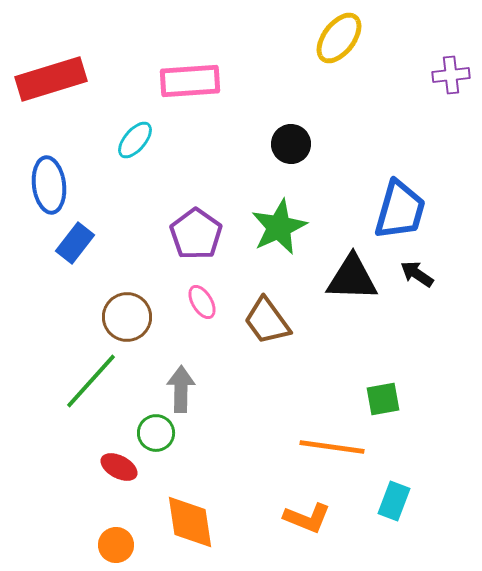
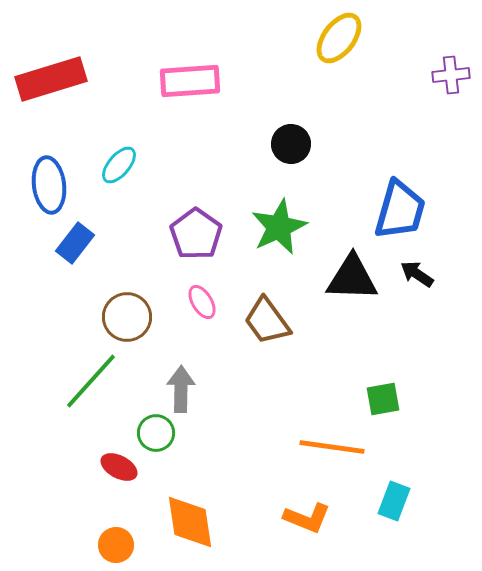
cyan ellipse: moved 16 px left, 25 px down
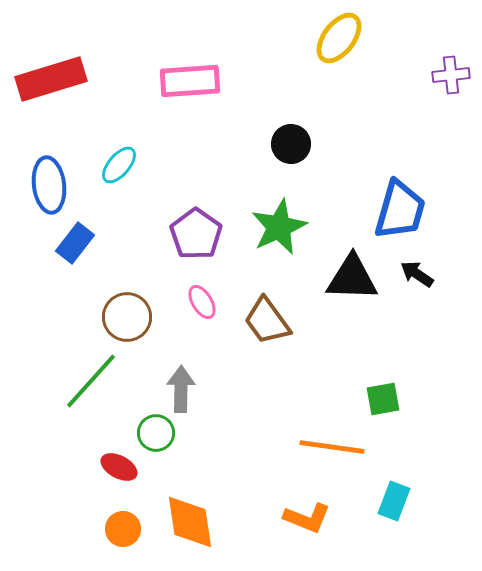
orange circle: moved 7 px right, 16 px up
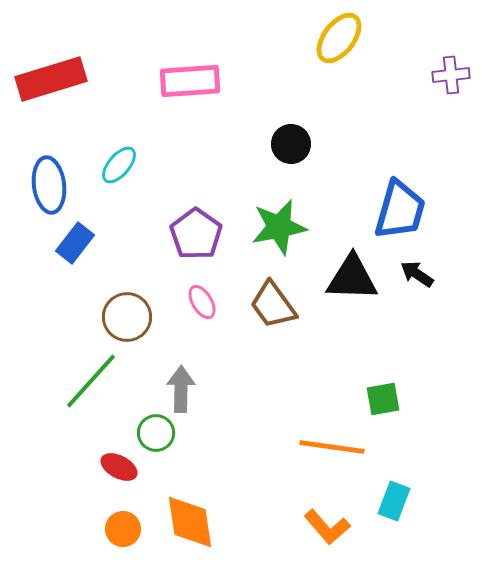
green star: rotated 14 degrees clockwise
brown trapezoid: moved 6 px right, 16 px up
orange L-shape: moved 20 px right, 9 px down; rotated 27 degrees clockwise
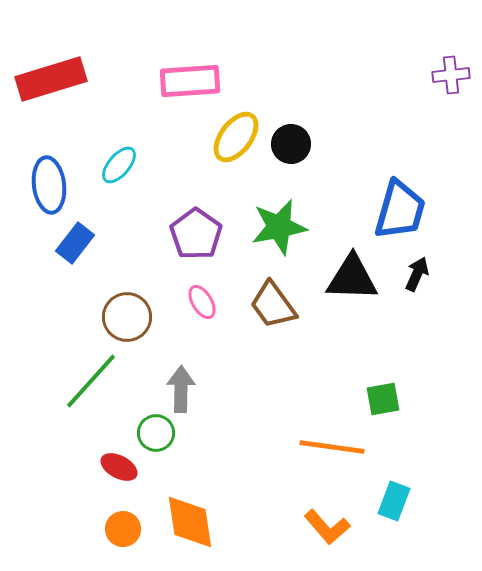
yellow ellipse: moved 103 px left, 99 px down
black arrow: rotated 80 degrees clockwise
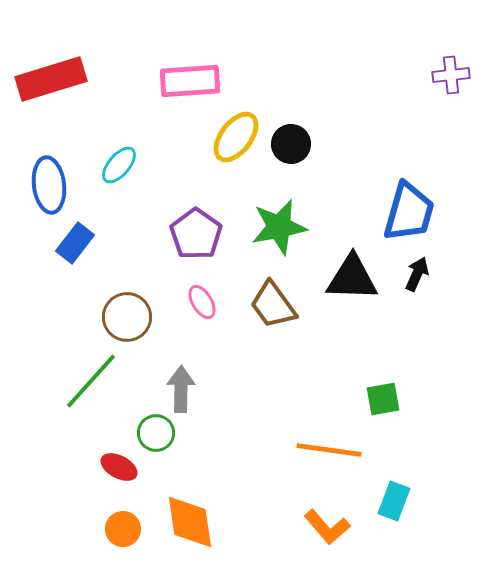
blue trapezoid: moved 9 px right, 2 px down
orange line: moved 3 px left, 3 px down
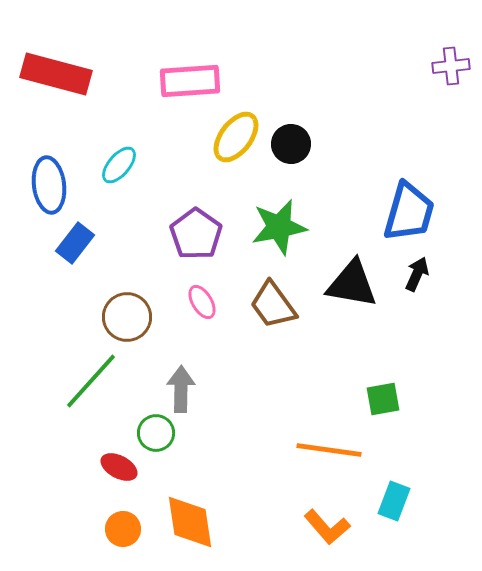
purple cross: moved 9 px up
red rectangle: moved 5 px right, 5 px up; rotated 32 degrees clockwise
black triangle: moved 6 px down; rotated 8 degrees clockwise
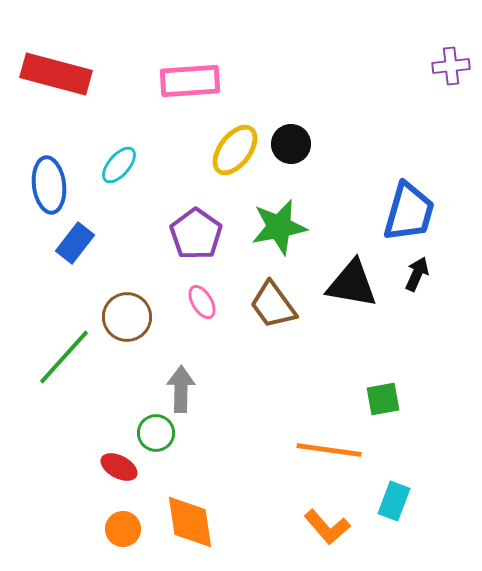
yellow ellipse: moved 1 px left, 13 px down
green line: moved 27 px left, 24 px up
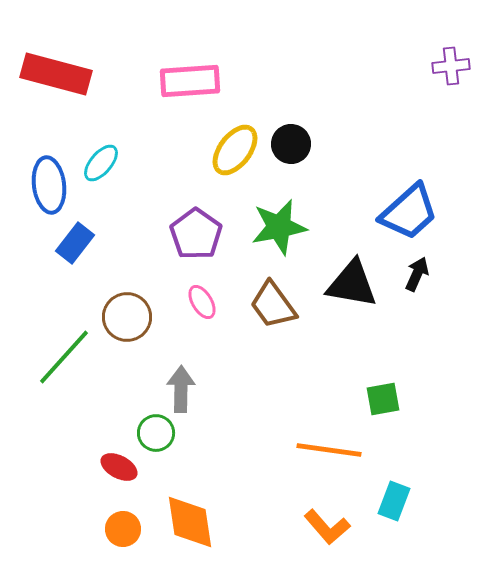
cyan ellipse: moved 18 px left, 2 px up
blue trapezoid: rotated 32 degrees clockwise
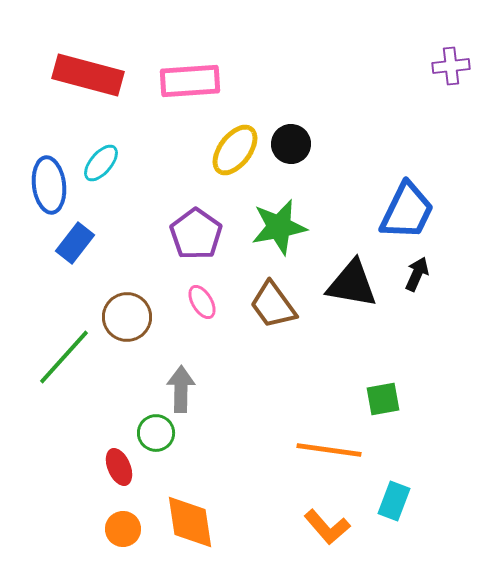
red rectangle: moved 32 px right, 1 px down
blue trapezoid: moved 2 px left, 1 px up; rotated 22 degrees counterclockwise
red ellipse: rotated 39 degrees clockwise
